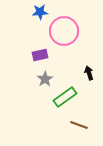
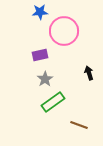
green rectangle: moved 12 px left, 5 px down
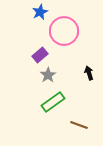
blue star: rotated 21 degrees counterclockwise
purple rectangle: rotated 28 degrees counterclockwise
gray star: moved 3 px right, 4 px up
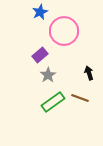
brown line: moved 1 px right, 27 px up
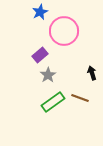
black arrow: moved 3 px right
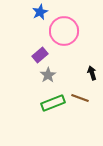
green rectangle: moved 1 px down; rotated 15 degrees clockwise
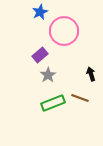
black arrow: moved 1 px left, 1 px down
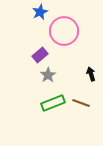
brown line: moved 1 px right, 5 px down
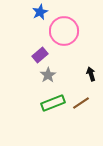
brown line: rotated 54 degrees counterclockwise
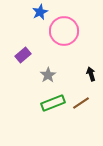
purple rectangle: moved 17 px left
